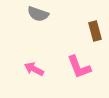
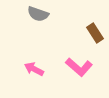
brown rectangle: moved 2 px down; rotated 18 degrees counterclockwise
pink L-shape: rotated 28 degrees counterclockwise
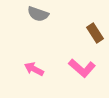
pink L-shape: moved 3 px right, 1 px down
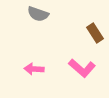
pink arrow: rotated 24 degrees counterclockwise
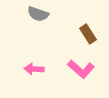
brown rectangle: moved 7 px left, 1 px down
pink L-shape: moved 1 px left, 1 px down
